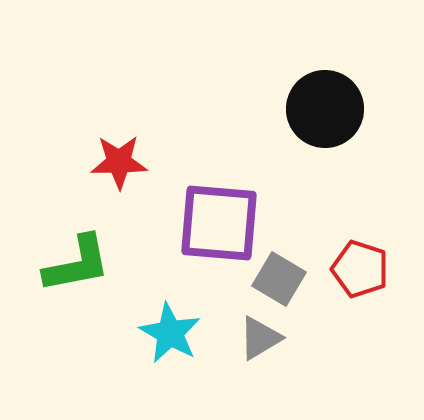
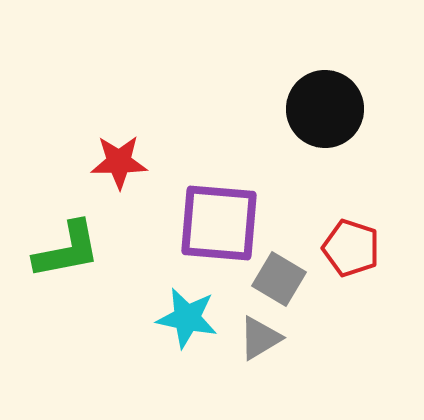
green L-shape: moved 10 px left, 14 px up
red pentagon: moved 9 px left, 21 px up
cyan star: moved 17 px right, 15 px up; rotated 18 degrees counterclockwise
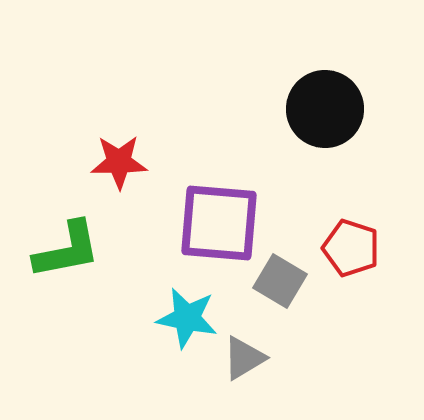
gray square: moved 1 px right, 2 px down
gray triangle: moved 16 px left, 20 px down
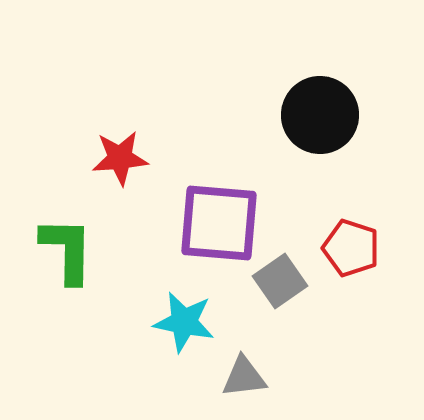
black circle: moved 5 px left, 6 px down
red star: moved 1 px right, 4 px up; rotated 4 degrees counterclockwise
green L-shape: rotated 78 degrees counterclockwise
gray square: rotated 24 degrees clockwise
cyan star: moved 3 px left, 4 px down
gray triangle: moved 19 px down; rotated 24 degrees clockwise
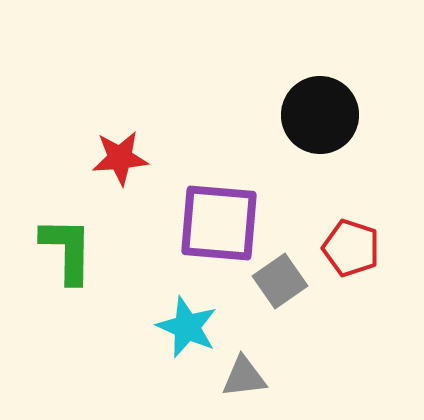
cyan star: moved 3 px right, 5 px down; rotated 12 degrees clockwise
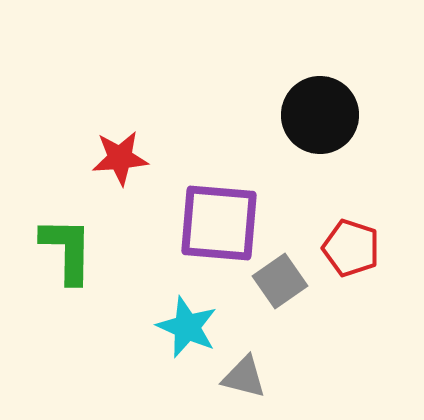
gray triangle: rotated 21 degrees clockwise
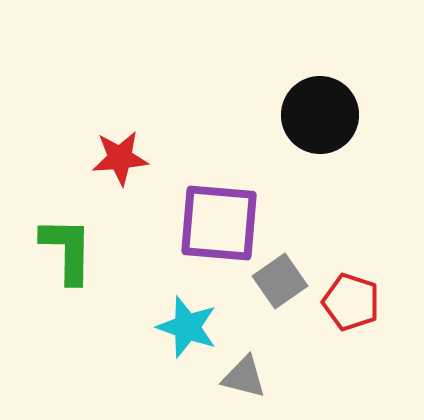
red pentagon: moved 54 px down
cyan star: rotated 4 degrees counterclockwise
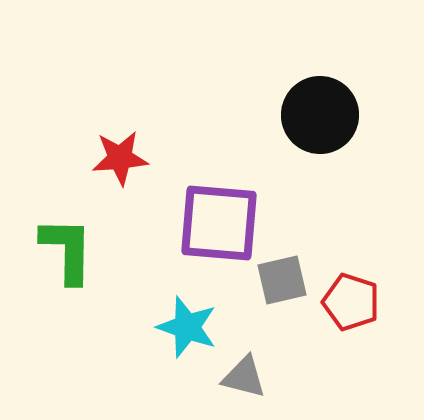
gray square: moved 2 px right, 1 px up; rotated 22 degrees clockwise
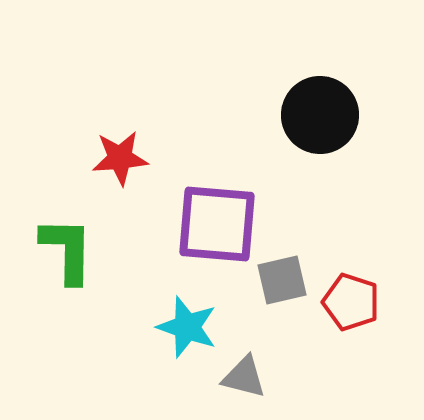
purple square: moved 2 px left, 1 px down
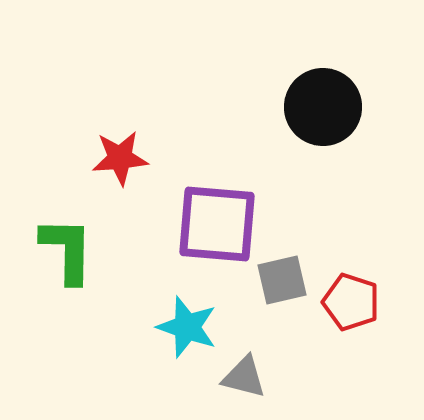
black circle: moved 3 px right, 8 px up
